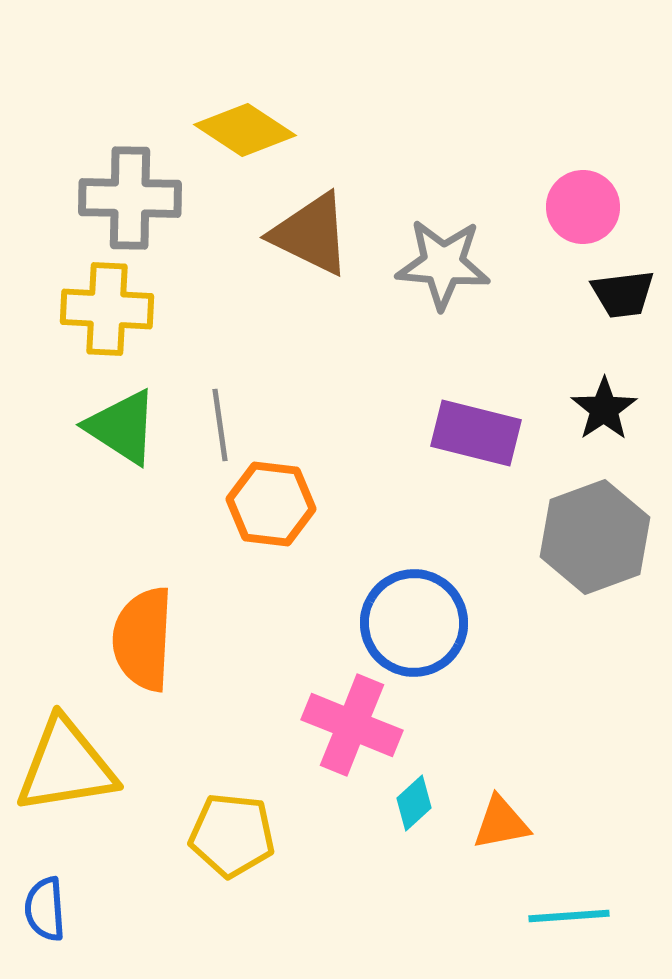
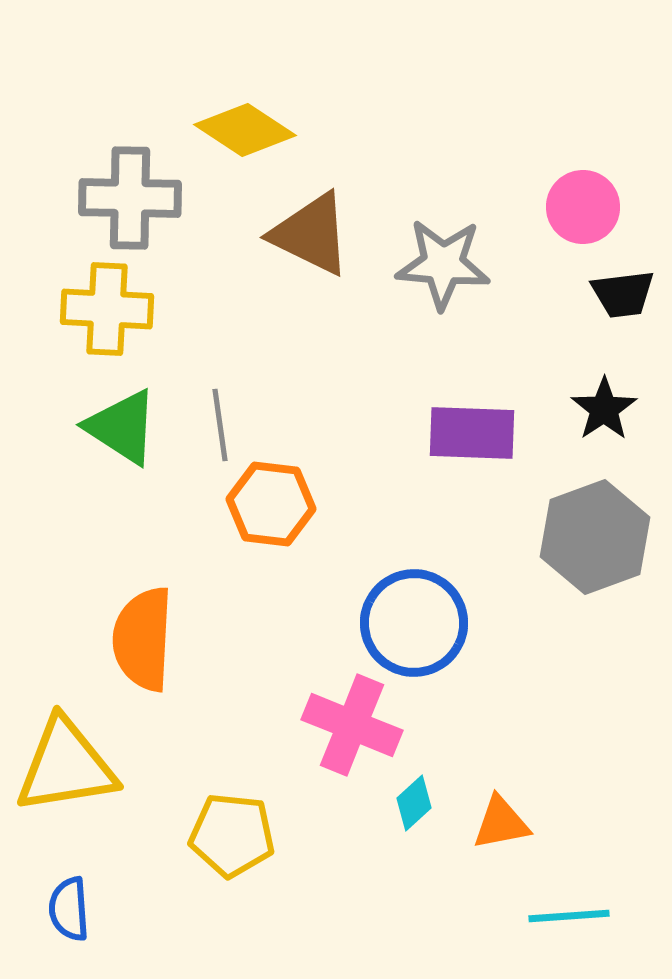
purple rectangle: moved 4 px left; rotated 12 degrees counterclockwise
blue semicircle: moved 24 px right
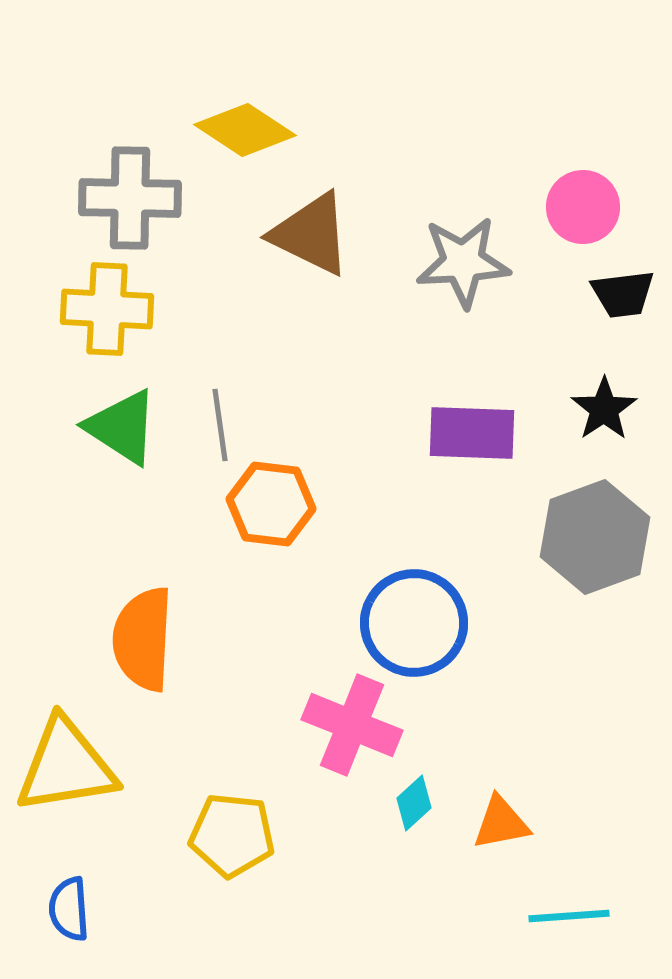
gray star: moved 20 px right, 2 px up; rotated 8 degrees counterclockwise
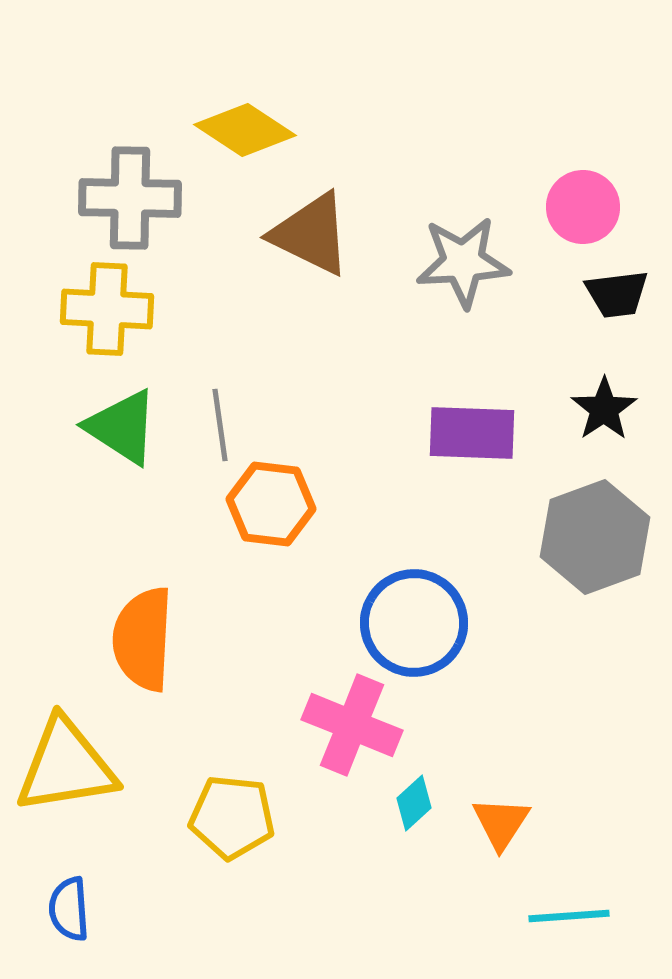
black trapezoid: moved 6 px left
orange triangle: rotated 46 degrees counterclockwise
yellow pentagon: moved 18 px up
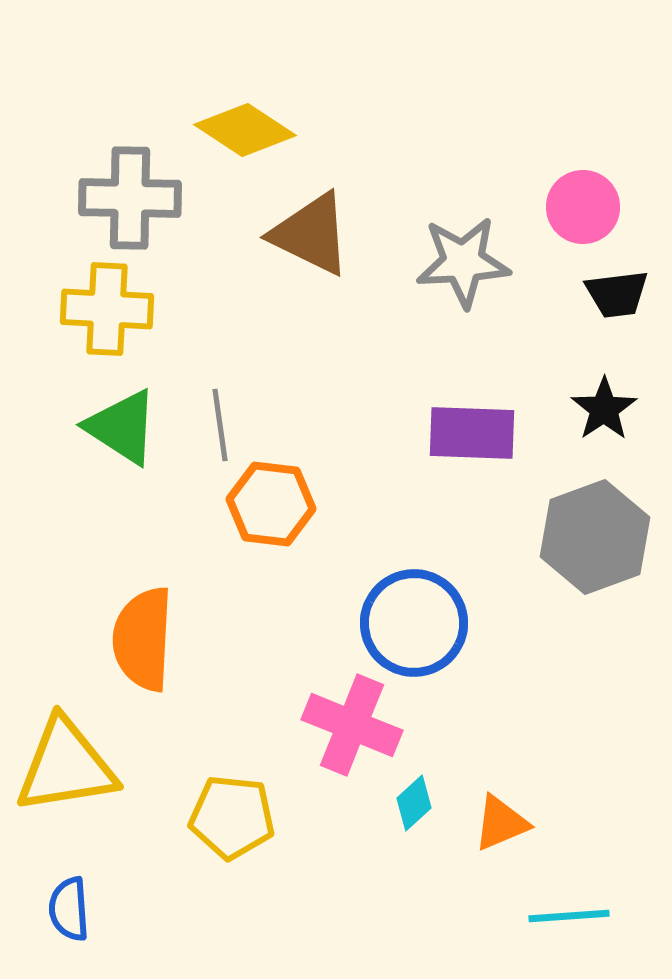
orange triangle: rotated 34 degrees clockwise
